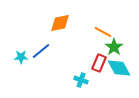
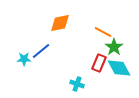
cyan star: moved 3 px right, 2 px down
cyan cross: moved 4 px left, 4 px down
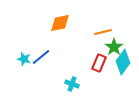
orange line: rotated 42 degrees counterclockwise
blue line: moved 6 px down
cyan star: rotated 16 degrees clockwise
cyan diamond: moved 4 px right, 6 px up; rotated 65 degrees clockwise
cyan cross: moved 5 px left
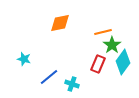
green star: moved 2 px left, 2 px up
blue line: moved 8 px right, 20 px down
red rectangle: moved 1 px left, 1 px down
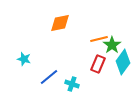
orange line: moved 4 px left, 7 px down
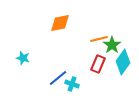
cyan star: moved 1 px left, 1 px up
blue line: moved 9 px right, 1 px down
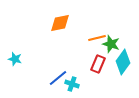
orange line: moved 2 px left, 1 px up
green star: moved 1 px left, 1 px up; rotated 18 degrees counterclockwise
cyan star: moved 8 px left, 1 px down
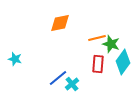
red rectangle: rotated 18 degrees counterclockwise
cyan cross: rotated 32 degrees clockwise
